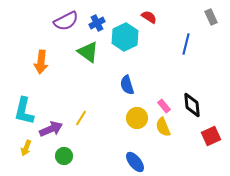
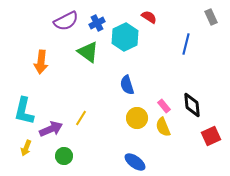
blue ellipse: rotated 15 degrees counterclockwise
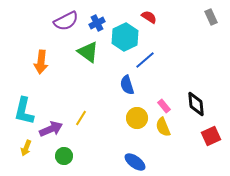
blue line: moved 41 px left, 16 px down; rotated 35 degrees clockwise
black diamond: moved 4 px right, 1 px up
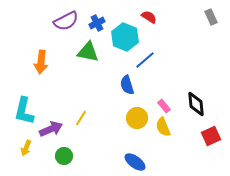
cyan hexagon: rotated 12 degrees counterclockwise
green triangle: rotated 25 degrees counterclockwise
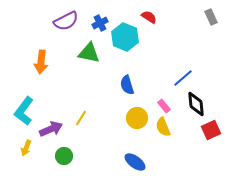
blue cross: moved 3 px right
green triangle: moved 1 px right, 1 px down
blue line: moved 38 px right, 18 px down
cyan L-shape: rotated 24 degrees clockwise
red square: moved 6 px up
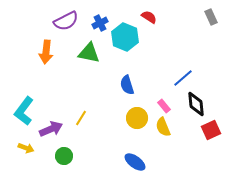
orange arrow: moved 5 px right, 10 px up
yellow arrow: rotated 91 degrees counterclockwise
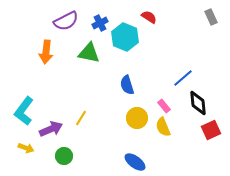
black diamond: moved 2 px right, 1 px up
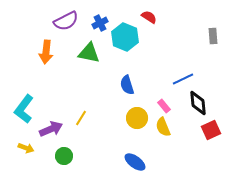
gray rectangle: moved 2 px right, 19 px down; rotated 21 degrees clockwise
blue line: moved 1 px down; rotated 15 degrees clockwise
cyan L-shape: moved 2 px up
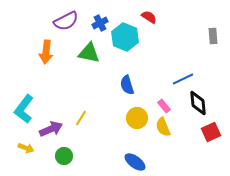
red square: moved 2 px down
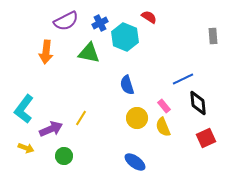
red square: moved 5 px left, 6 px down
